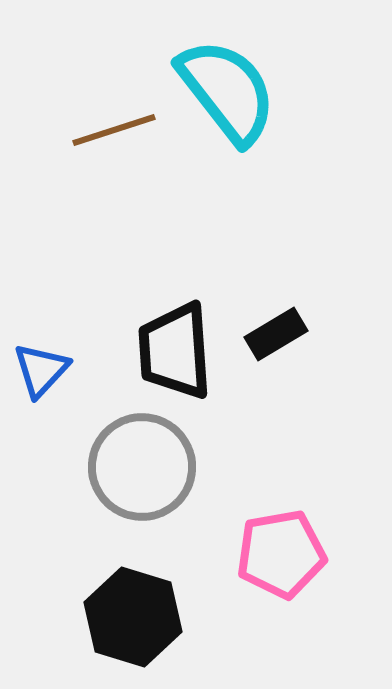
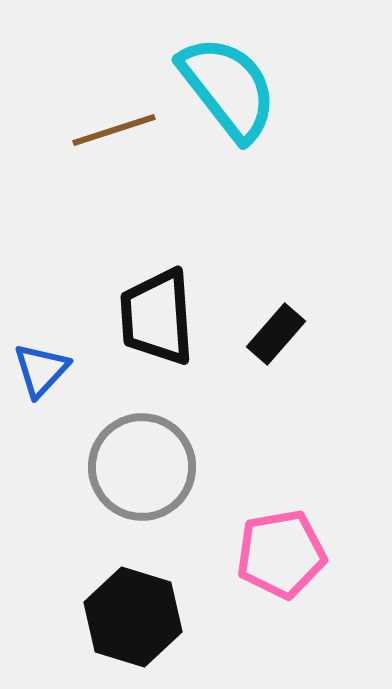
cyan semicircle: moved 1 px right, 3 px up
black rectangle: rotated 18 degrees counterclockwise
black trapezoid: moved 18 px left, 34 px up
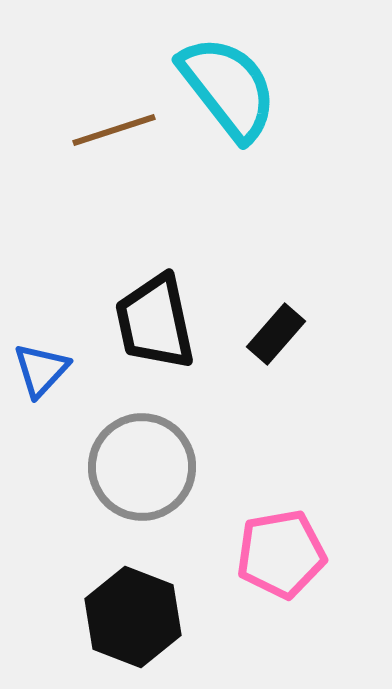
black trapezoid: moved 2 px left, 5 px down; rotated 8 degrees counterclockwise
black hexagon: rotated 4 degrees clockwise
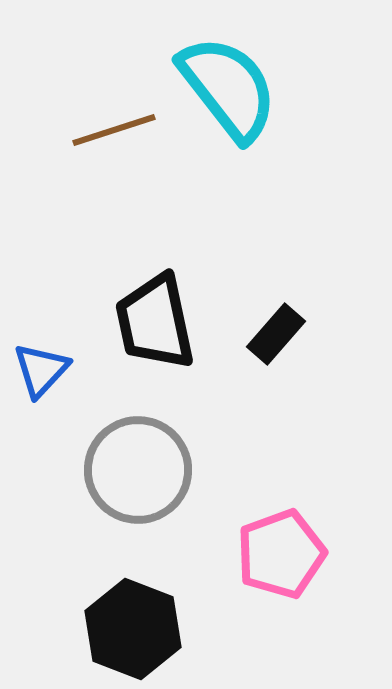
gray circle: moved 4 px left, 3 px down
pink pentagon: rotated 10 degrees counterclockwise
black hexagon: moved 12 px down
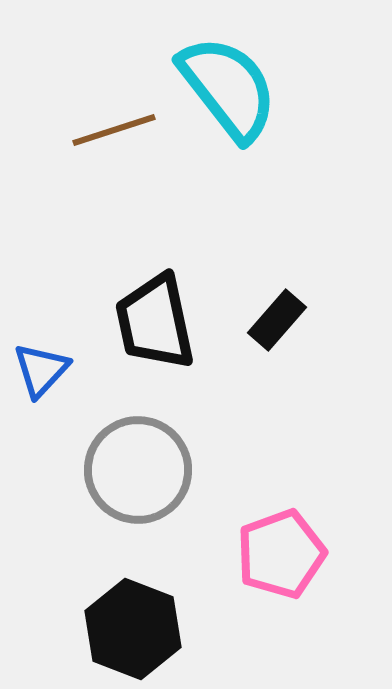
black rectangle: moved 1 px right, 14 px up
